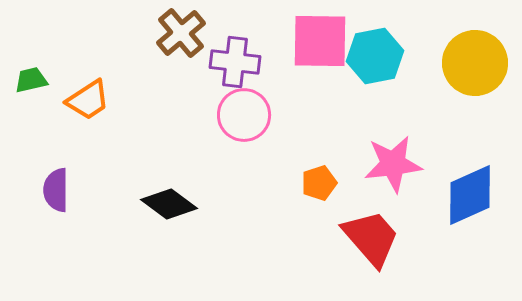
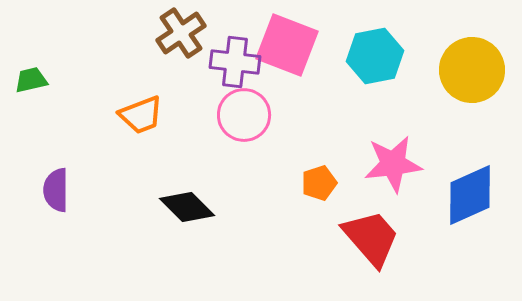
brown cross: rotated 6 degrees clockwise
pink square: moved 33 px left, 4 px down; rotated 20 degrees clockwise
yellow circle: moved 3 px left, 7 px down
orange trapezoid: moved 53 px right, 15 px down; rotated 12 degrees clockwise
black diamond: moved 18 px right, 3 px down; rotated 8 degrees clockwise
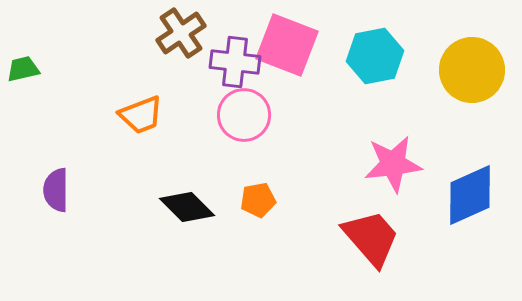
green trapezoid: moved 8 px left, 11 px up
orange pentagon: moved 61 px left, 17 px down; rotated 8 degrees clockwise
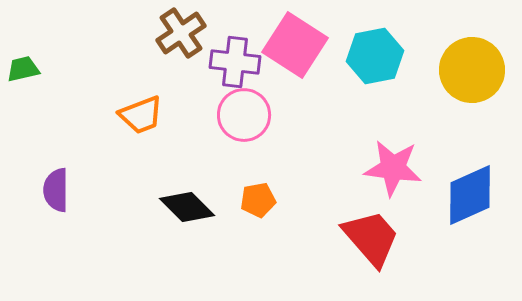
pink square: moved 8 px right; rotated 12 degrees clockwise
pink star: moved 4 px down; rotated 14 degrees clockwise
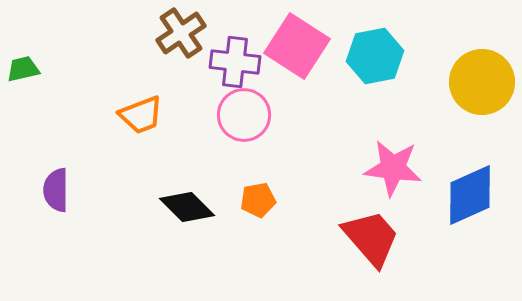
pink square: moved 2 px right, 1 px down
yellow circle: moved 10 px right, 12 px down
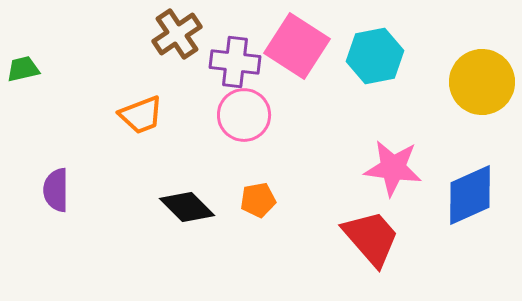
brown cross: moved 4 px left, 1 px down
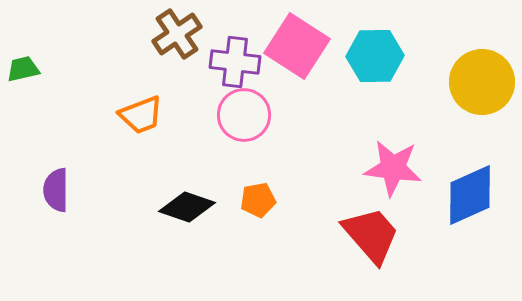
cyan hexagon: rotated 10 degrees clockwise
black diamond: rotated 26 degrees counterclockwise
red trapezoid: moved 3 px up
